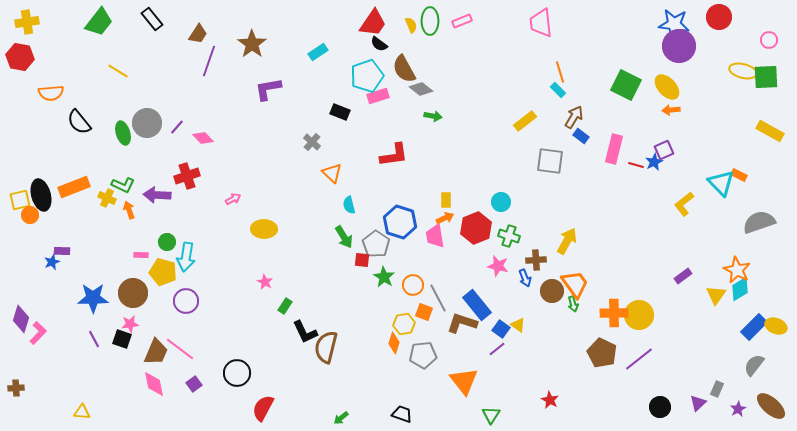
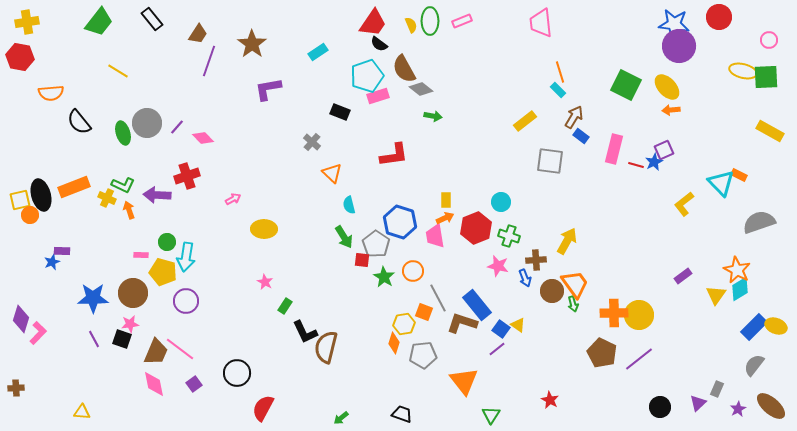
orange circle at (413, 285): moved 14 px up
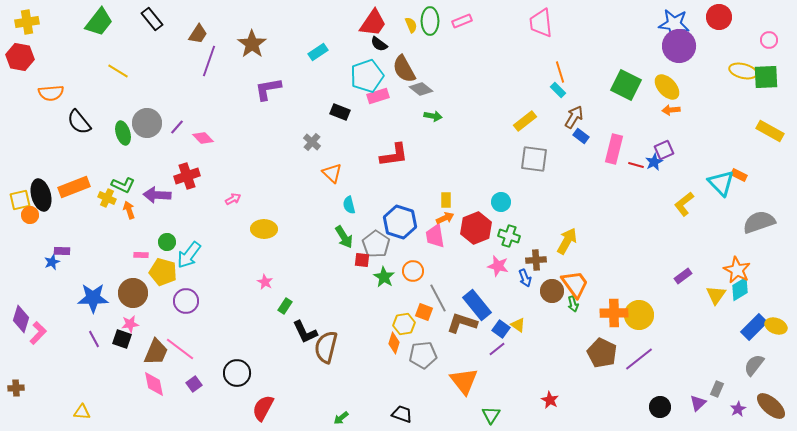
gray square at (550, 161): moved 16 px left, 2 px up
cyan arrow at (186, 257): moved 3 px right, 2 px up; rotated 28 degrees clockwise
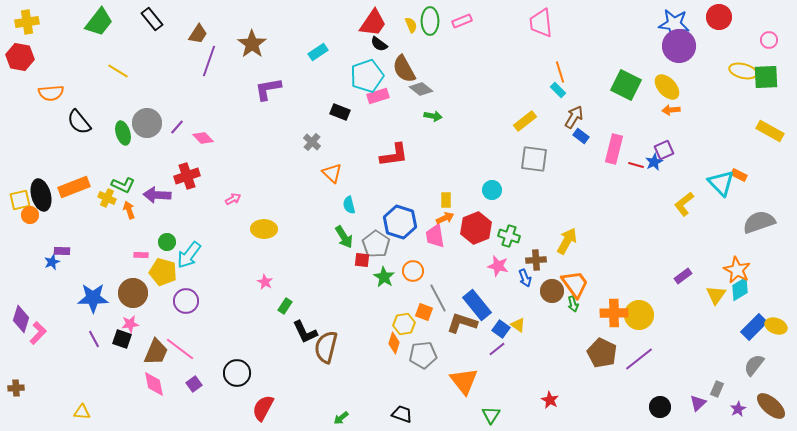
cyan circle at (501, 202): moved 9 px left, 12 px up
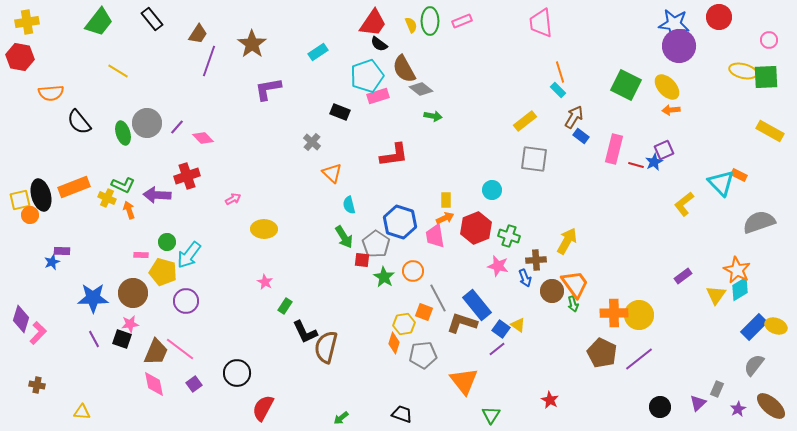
brown cross at (16, 388): moved 21 px right, 3 px up; rotated 14 degrees clockwise
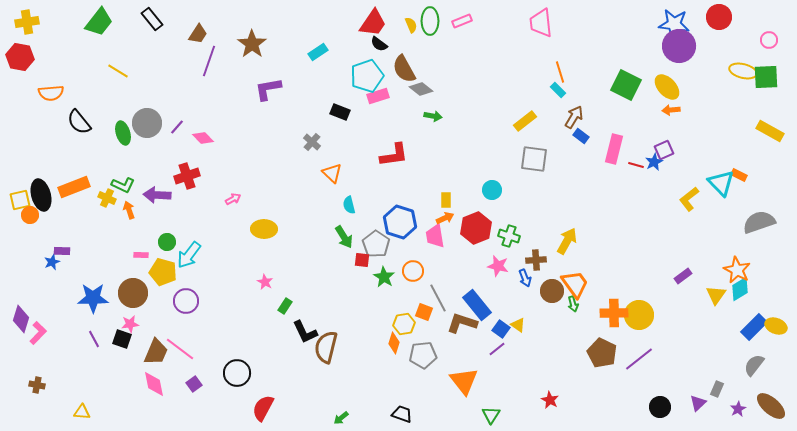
yellow L-shape at (684, 204): moved 5 px right, 5 px up
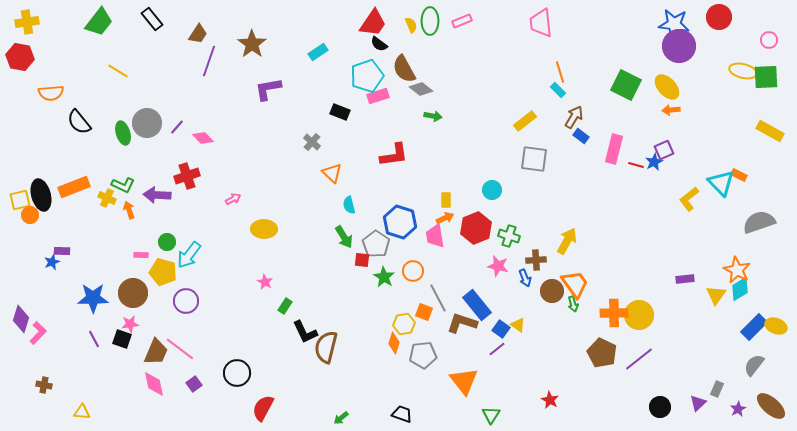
purple rectangle at (683, 276): moved 2 px right, 3 px down; rotated 30 degrees clockwise
brown cross at (37, 385): moved 7 px right
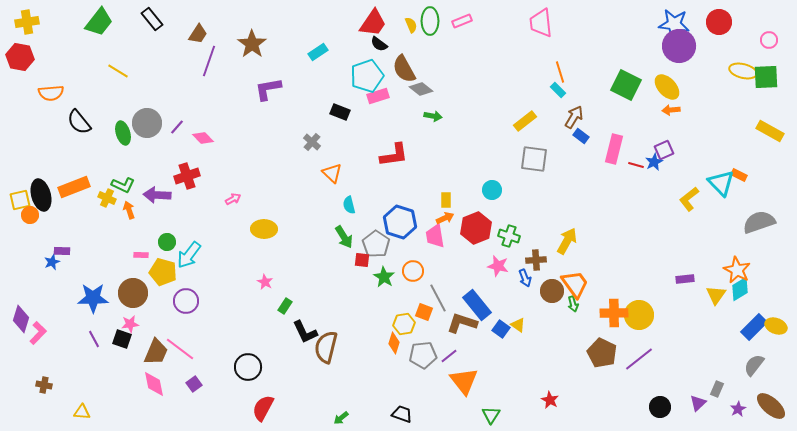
red circle at (719, 17): moved 5 px down
purple line at (497, 349): moved 48 px left, 7 px down
black circle at (237, 373): moved 11 px right, 6 px up
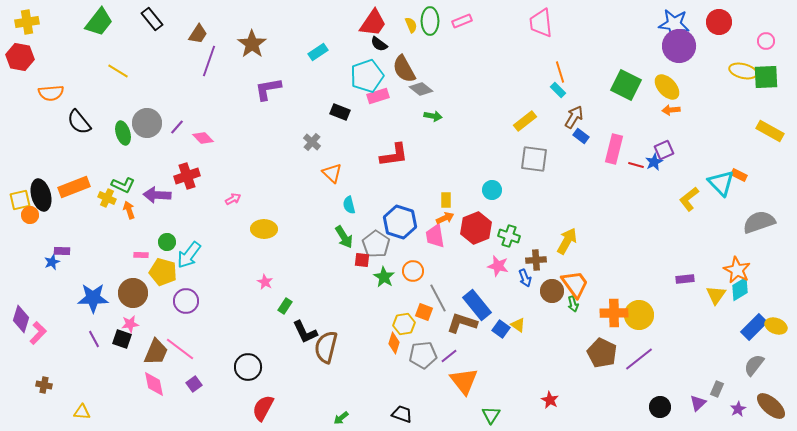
pink circle at (769, 40): moved 3 px left, 1 px down
